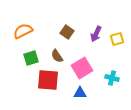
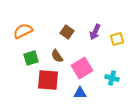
purple arrow: moved 1 px left, 2 px up
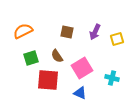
brown square: rotated 24 degrees counterclockwise
blue triangle: rotated 24 degrees clockwise
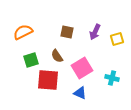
orange semicircle: moved 1 px down
green square: moved 2 px down
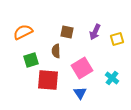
brown semicircle: moved 1 px left, 5 px up; rotated 32 degrees clockwise
cyan cross: rotated 24 degrees clockwise
blue triangle: rotated 32 degrees clockwise
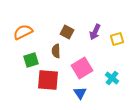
brown square: rotated 16 degrees clockwise
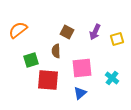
orange semicircle: moved 5 px left, 2 px up; rotated 12 degrees counterclockwise
pink square: rotated 25 degrees clockwise
blue triangle: rotated 24 degrees clockwise
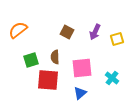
brown semicircle: moved 1 px left, 6 px down
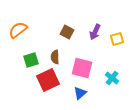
pink square: rotated 20 degrees clockwise
red square: rotated 30 degrees counterclockwise
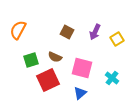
orange semicircle: rotated 24 degrees counterclockwise
yellow square: rotated 16 degrees counterclockwise
brown semicircle: rotated 64 degrees counterclockwise
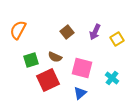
brown square: rotated 24 degrees clockwise
